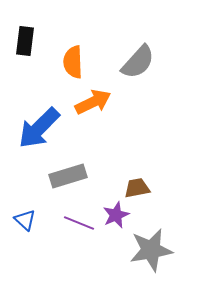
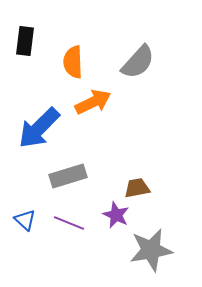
purple star: rotated 24 degrees counterclockwise
purple line: moved 10 px left
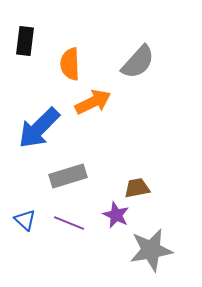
orange semicircle: moved 3 px left, 2 px down
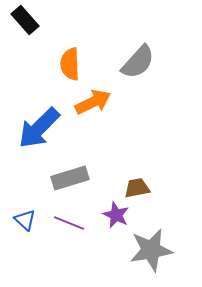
black rectangle: moved 21 px up; rotated 48 degrees counterclockwise
gray rectangle: moved 2 px right, 2 px down
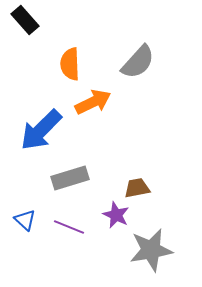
blue arrow: moved 2 px right, 2 px down
purple line: moved 4 px down
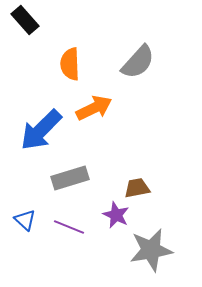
orange arrow: moved 1 px right, 6 px down
